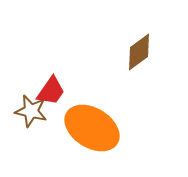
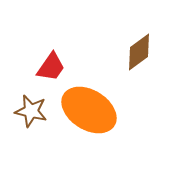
red trapezoid: moved 24 px up
orange ellipse: moved 3 px left, 18 px up
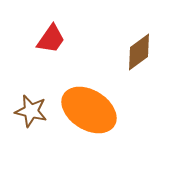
red trapezoid: moved 28 px up
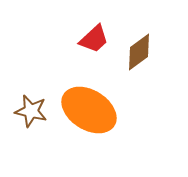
red trapezoid: moved 43 px right; rotated 12 degrees clockwise
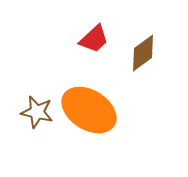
brown diamond: moved 4 px right, 1 px down
brown star: moved 6 px right, 1 px down
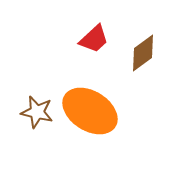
orange ellipse: moved 1 px right, 1 px down
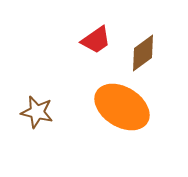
red trapezoid: moved 2 px right, 1 px down; rotated 8 degrees clockwise
orange ellipse: moved 32 px right, 4 px up
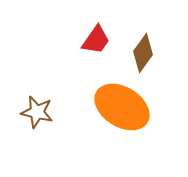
red trapezoid: rotated 20 degrees counterclockwise
brown diamond: rotated 18 degrees counterclockwise
